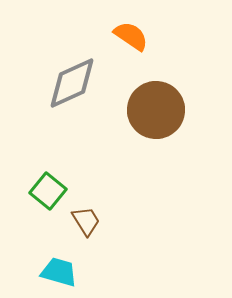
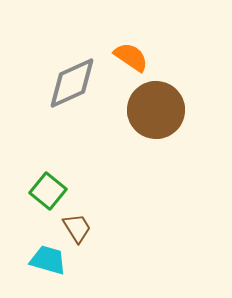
orange semicircle: moved 21 px down
brown trapezoid: moved 9 px left, 7 px down
cyan trapezoid: moved 11 px left, 12 px up
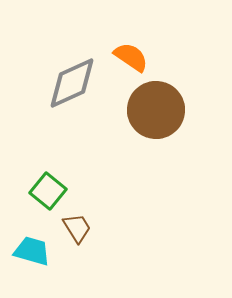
cyan trapezoid: moved 16 px left, 9 px up
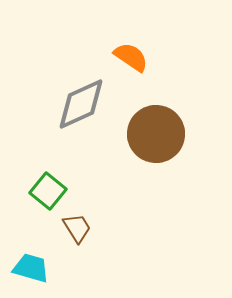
gray diamond: moved 9 px right, 21 px down
brown circle: moved 24 px down
cyan trapezoid: moved 1 px left, 17 px down
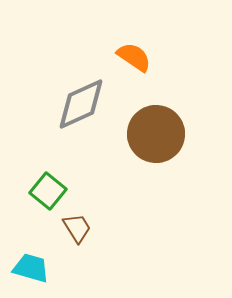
orange semicircle: moved 3 px right
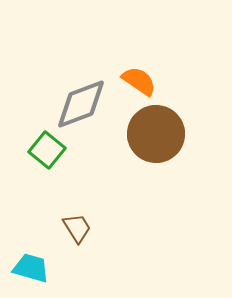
orange semicircle: moved 5 px right, 24 px down
gray diamond: rotated 4 degrees clockwise
green square: moved 1 px left, 41 px up
